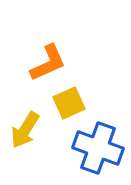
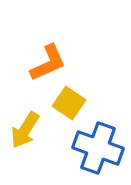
yellow square: rotated 32 degrees counterclockwise
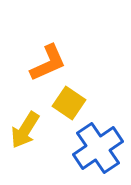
blue cross: rotated 36 degrees clockwise
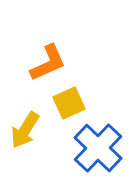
yellow square: rotated 32 degrees clockwise
blue cross: rotated 12 degrees counterclockwise
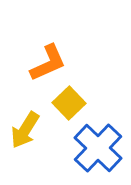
yellow square: rotated 20 degrees counterclockwise
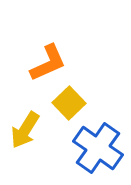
blue cross: rotated 9 degrees counterclockwise
